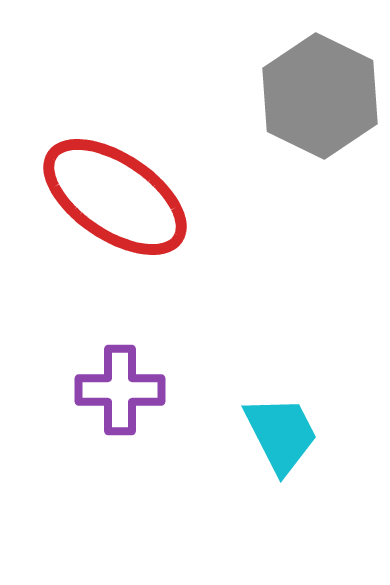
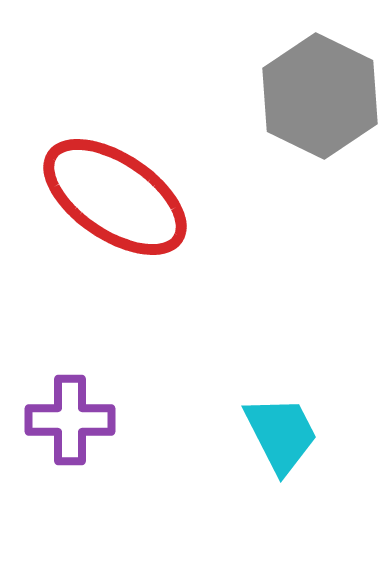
purple cross: moved 50 px left, 30 px down
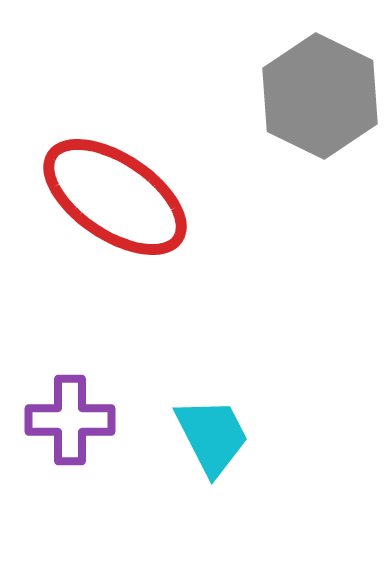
cyan trapezoid: moved 69 px left, 2 px down
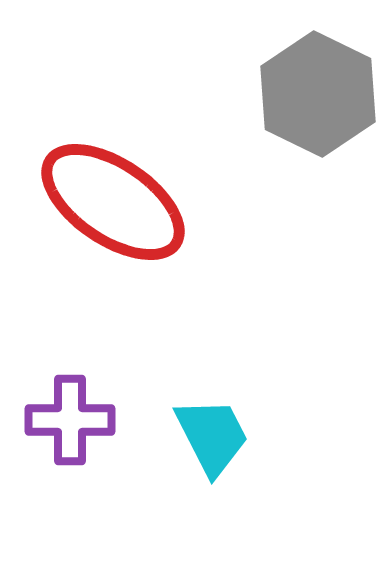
gray hexagon: moved 2 px left, 2 px up
red ellipse: moved 2 px left, 5 px down
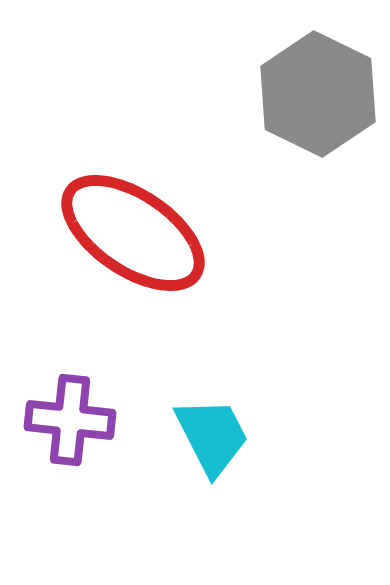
red ellipse: moved 20 px right, 31 px down
purple cross: rotated 6 degrees clockwise
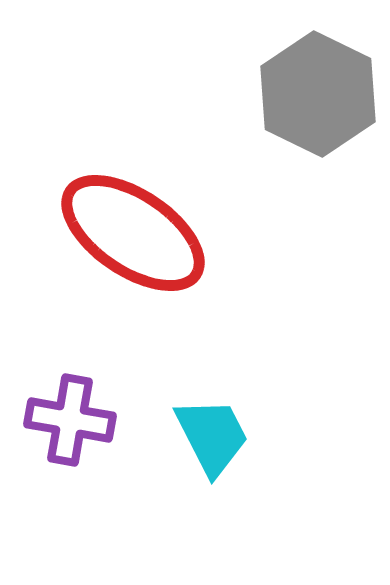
purple cross: rotated 4 degrees clockwise
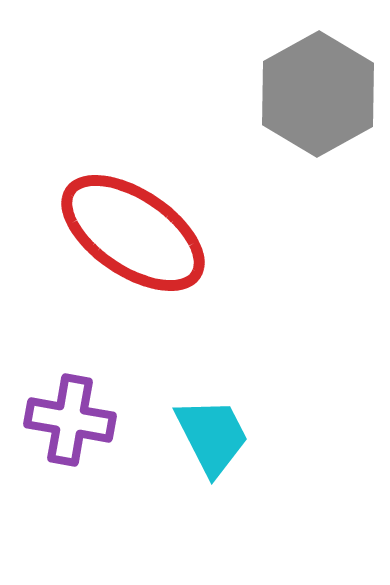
gray hexagon: rotated 5 degrees clockwise
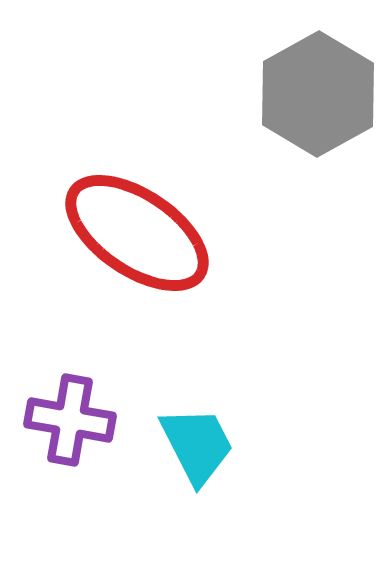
red ellipse: moved 4 px right
cyan trapezoid: moved 15 px left, 9 px down
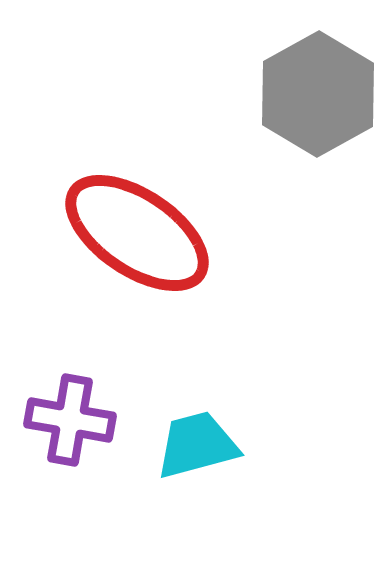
cyan trapezoid: rotated 78 degrees counterclockwise
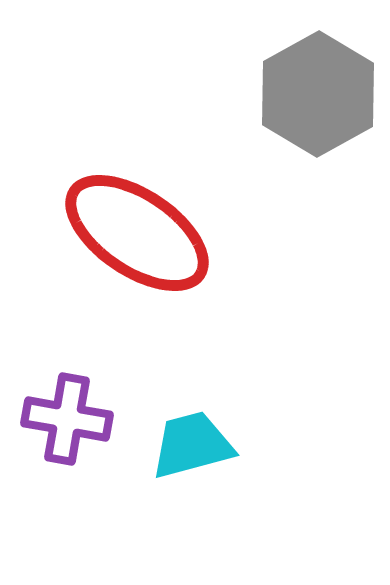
purple cross: moved 3 px left, 1 px up
cyan trapezoid: moved 5 px left
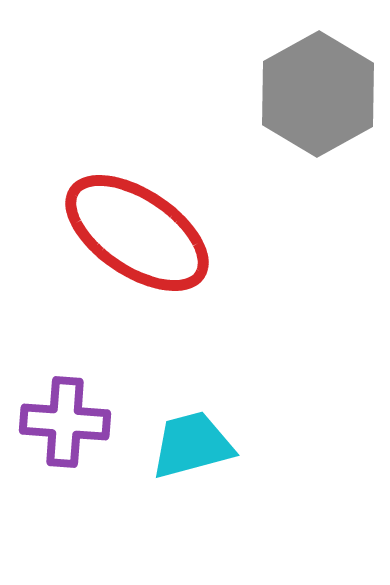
purple cross: moved 2 px left, 3 px down; rotated 6 degrees counterclockwise
